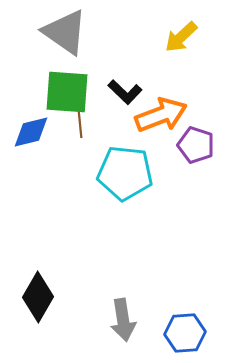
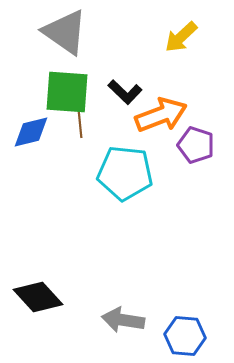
black diamond: rotated 72 degrees counterclockwise
gray arrow: rotated 108 degrees clockwise
blue hexagon: moved 3 px down; rotated 9 degrees clockwise
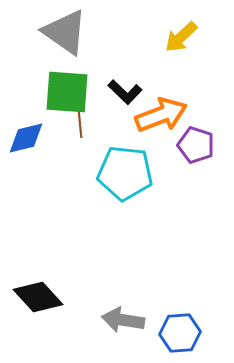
blue diamond: moved 5 px left, 6 px down
blue hexagon: moved 5 px left, 3 px up; rotated 9 degrees counterclockwise
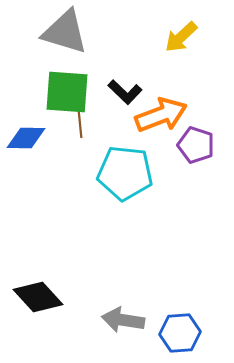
gray triangle: rotated 18 degrees counterclockwise
blue diamond: rotated 15 degrees clockwise
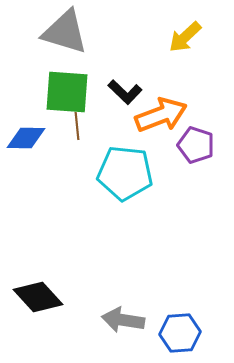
yellow arrow: moved 4 px right
brown line: moved 3 px left, 2 px down
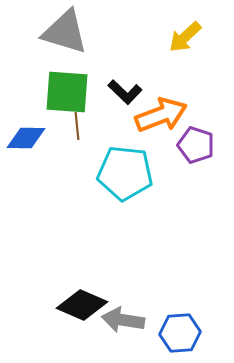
black diamond: moved 44 px right, 8 px down; rotated 24 degrees counterclockwise
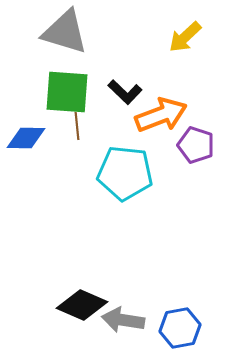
blue hexagon: moved 5 px up; rotated 6 degrees counterclockwise
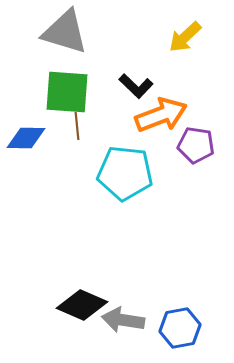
black L-shape: moved 11 px right, 6 px up
purple pentagon: rotated 9 degrees counterclockwise
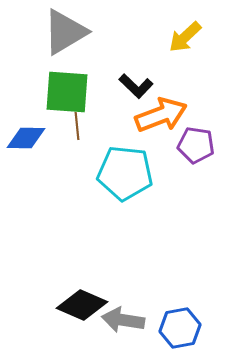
gray triangle: rotated 48 degrees counterclockwise
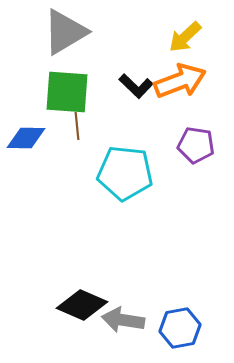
orange arrow: moved 19 px right, 34 px up
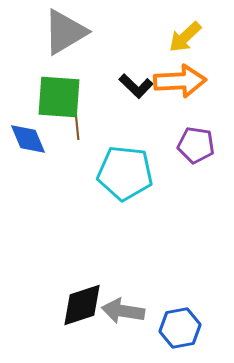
orange arrow: rotated 18 degrees clockwise
green square: moved 8 px left, 5 px down
blue diamond: moved 2 px right, 1 px down; rotated 66 degrees clockwise
black diamond: rotated 42 degrees counterclockwise
gray arrow: moved 9 px up
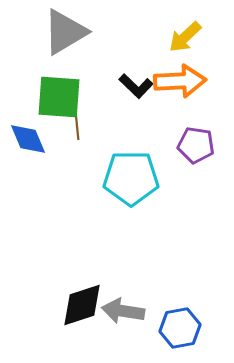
cyan pentagon: moved 6 px right, 5 px down; rotated 6 degrees counterclockwise
